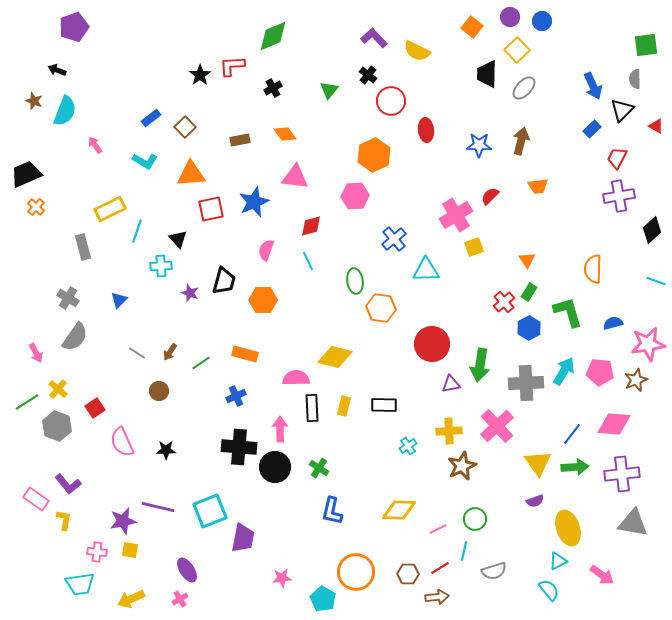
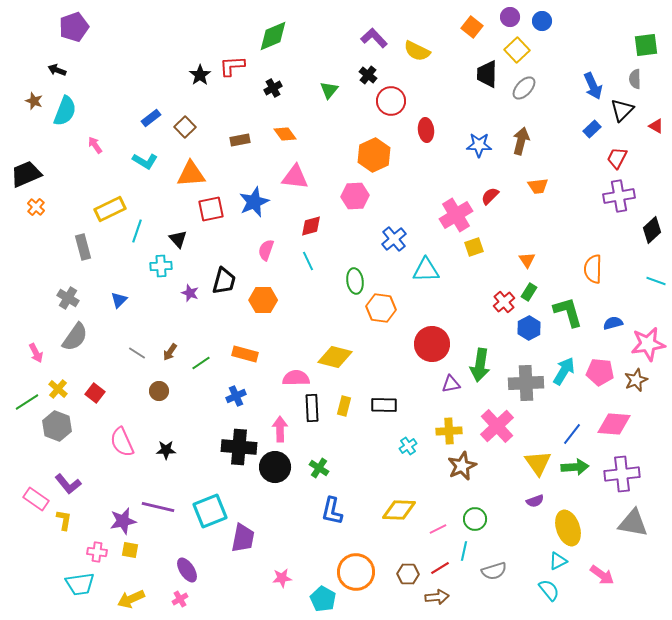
red square at (95, 408): moved 15 px up; rotated 18 degrees counterclockwise
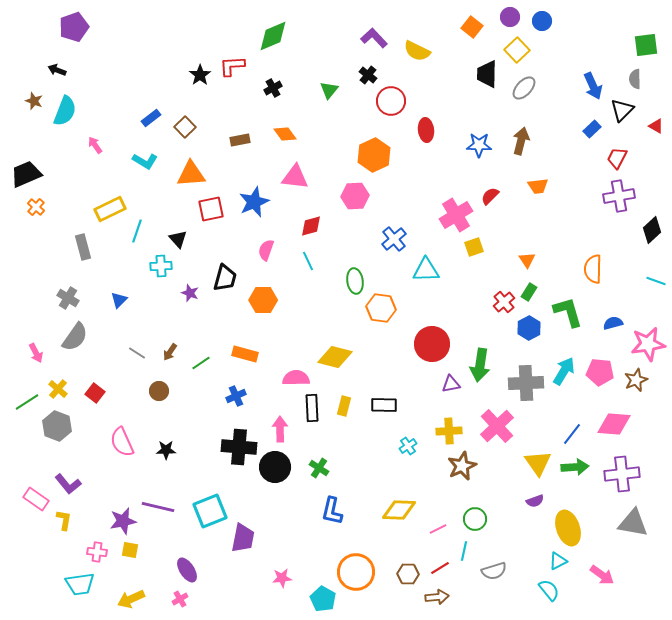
black trapezoid at (224, 281): moved 1 px right, 3 px up
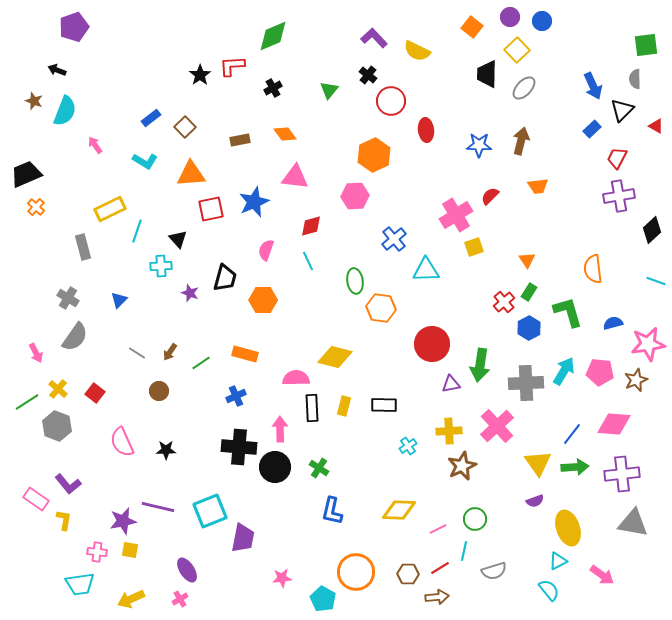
orange semicircle at (593, 269): rotated 8 degrees counterclockwise
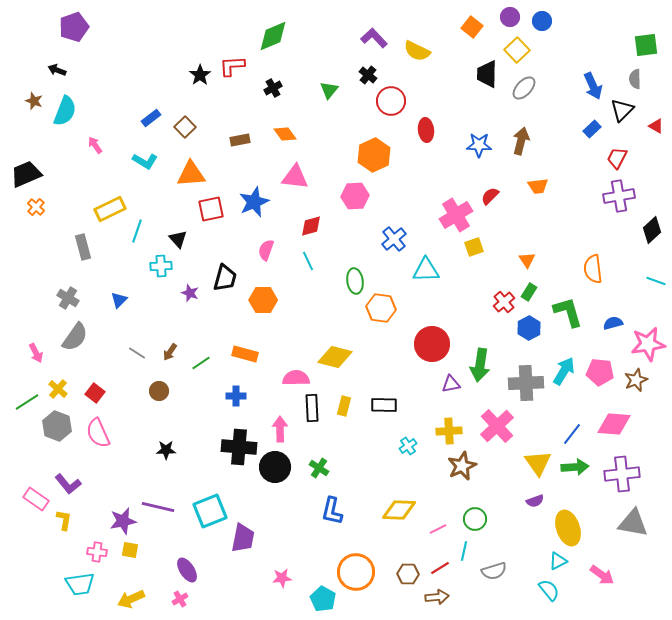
blue cross at (236, 396): rotated 24 degrees clockwise
pink semicircle at (122, 442): moved 24 px left, 9 px up
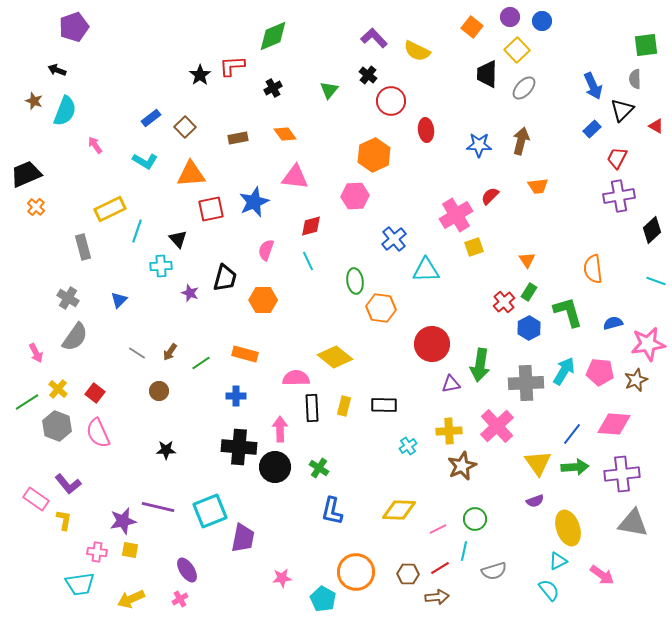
brown rectangle at (240, 140): moved 2 px left, 2 px up
yellow diamond at (335, 357): rotated 24 degrees clockwise
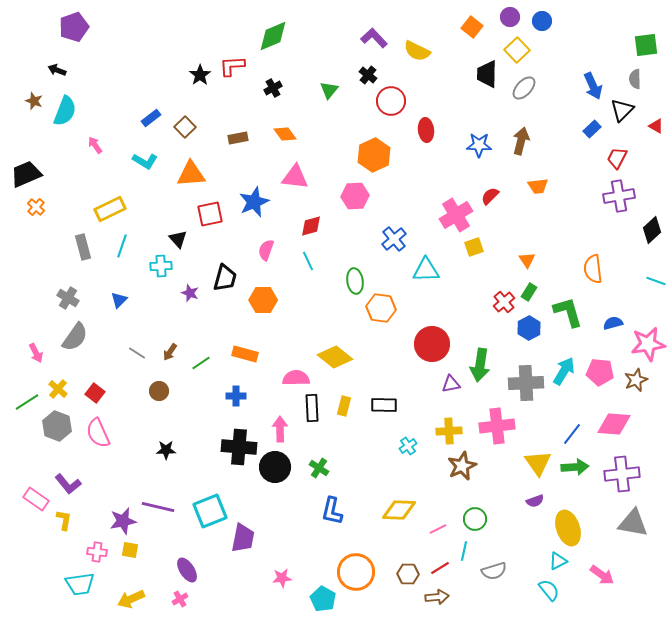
red square at (211, 209): moved 1 px left, 5 px down
cyan line at (137, 231): moved 15 px left, 15 px down
pink cross at (497, 426): rotated 36 degrees clockwise
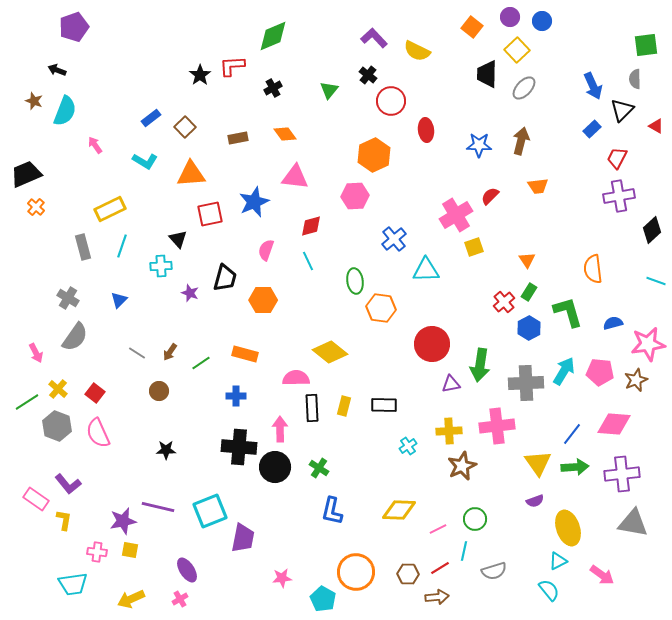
yellow diamond at (335, 357): moved 5 px left, 5 px up
cyan trapezoid at (80, 584): moved 7 px left
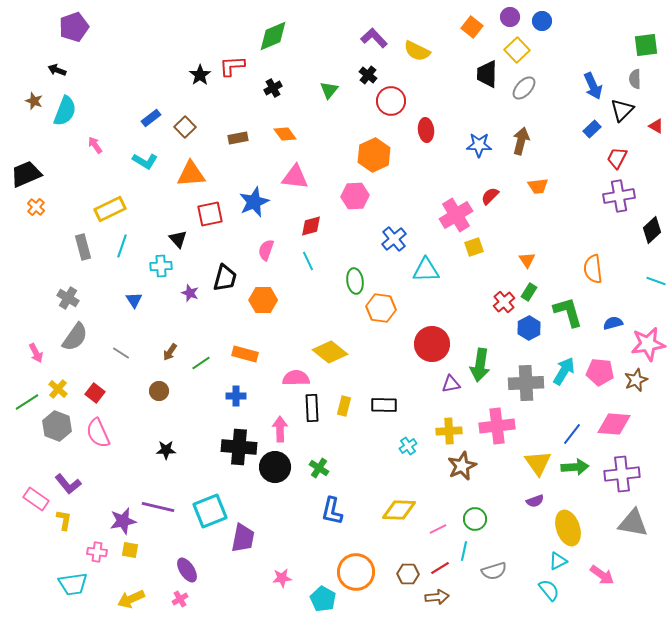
blue triangle at (119, 300): moved 15 px right; rotated 18 degrees counterclockwise
gray line at (137, 353): moved 16 px left
